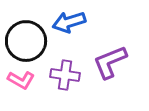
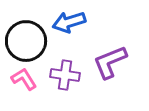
pink L-shape: moved 3 px right, 1 px up; rotated 152 degrees counterclockwise
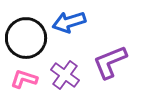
black circle: moved 3 px up
purple cross: rotated 28 degrees clockwise
pink L-shape: rotated 40 degrees counterclockwise
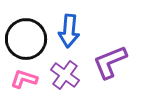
blue arrow: moved 9 px down; rotated 68 degrees counterclockwise
black circle: moved 1 px down
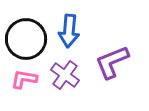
purple L-shape: moved 2 px right
pink L-shape: rotated 8 degrees counterclockwise
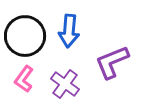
black circle: moved 1 px left, 3 px up
purple cross: moved 9 px down
pink L-shape: rotated 64 degrees counterclockwise
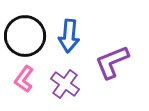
blue arrow: moved 5 px down
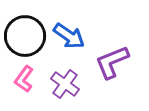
blue arrow: rotated 60 degrees counterclockwise
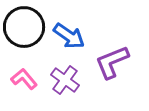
black circle: moved 1 px left, 9 px up
pink L-shape: rotated 104 degrees clockwise
purple cross: moved 4 px up
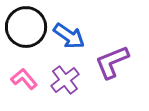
black circle: moved 2 px right
purple cross: rotated 16 degrees clockwise
